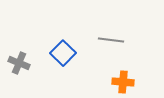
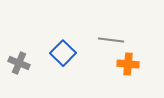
orange cross: moved 5 px right, 18 px up
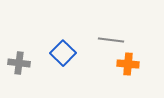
gray cross: rotated 15 degrees counterclockwise
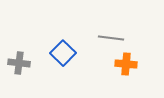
gray line: moved 2 px up
orange cross: moved 2 px left
